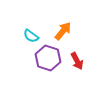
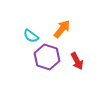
orange arrow: moved 1 px left, 2 px up
purple hexagon: moved 1 px left, 1 px up
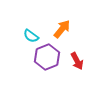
purple hexagon: rotated 20 degrees clockwise
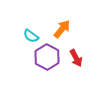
purple hexagon: rotated 10 degrees counterclockwise
red arrow: moved 1 px left, 3 px up
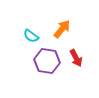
purple hexagon: moved 4 px down; rotated 20 degrees counterclockwise
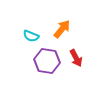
cyan semicircle: rotated 14 degrees counterclockwise
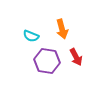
orange arrow: rotated 126 degrees clockwise
red arrow: moved 1 px up
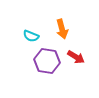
red arrow: rotated 30 degrees counterclockwise
